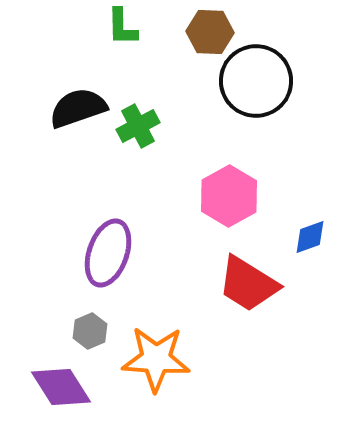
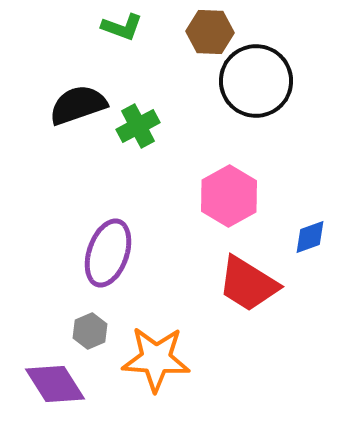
green L-shape: rotated 69 degrees counterclockwise
black semicircle: moved 3 px up
purple diamond: moved 6 px left, 3 px up
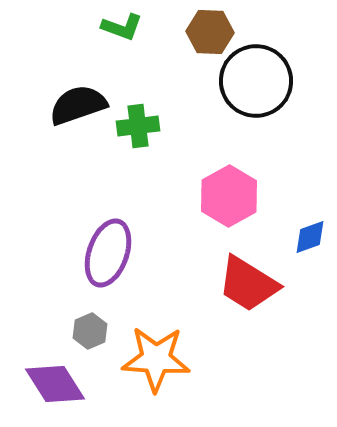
green cross: rotated 21 degrees clockwise
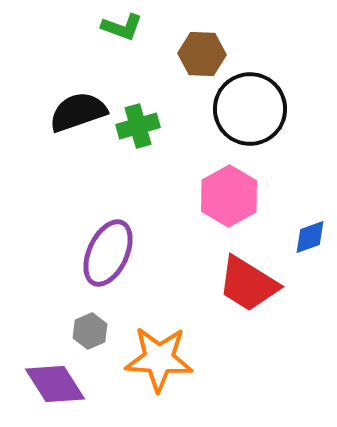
brown hexagon: moved 8 px left, 22 px down
black circle: moved 6 px left, 28 px down
black semicircle: moved 7 px down
green cross: rotated 9 degrees counterclockwise
purple ellipse: rotated 6 degrees clockwise
orange star: moved 3 px right
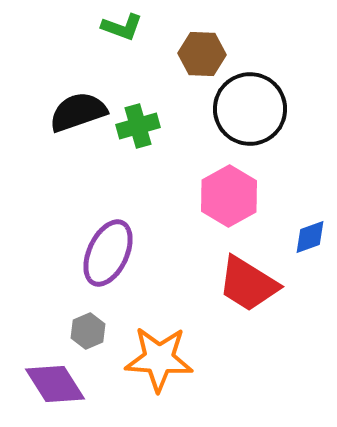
gray hexagon: moved 2 px left
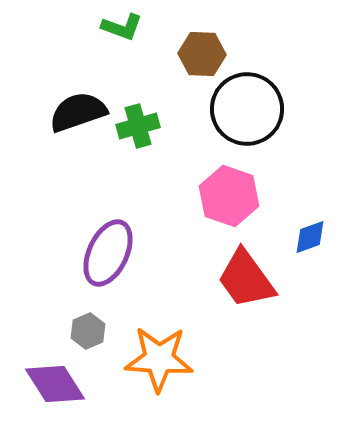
black circle: moved 3 px left
pink hexagon: rotated 12 degrees counterclockwise
red trapezoid: moved 2 px left, 5 px up; rotated 22 degrees clockwise
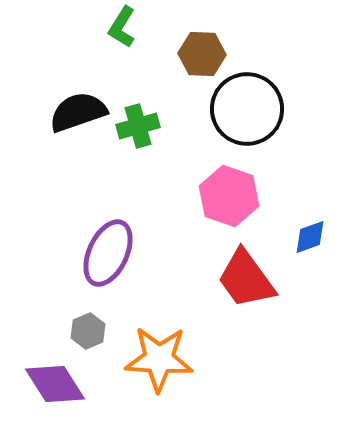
green L-shape: rotated 102 degrees clockwise
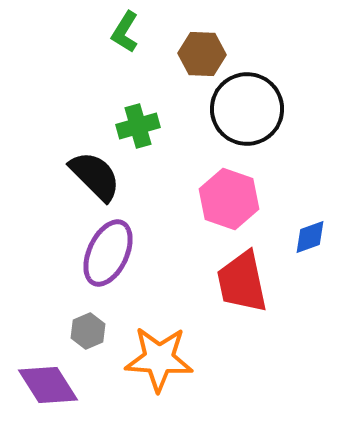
green L-shape: moved 3 px right, 5 px down
black semicircle: moved 17 px right, 64 px down; rotated 64 degrees clockwise
pink hexagon: moved 3 px down
red trapezoid: moved 4 px left, 3 px down; rotated 24 degrees clockwise
purple diamond: moved 7 px left, 1 px down
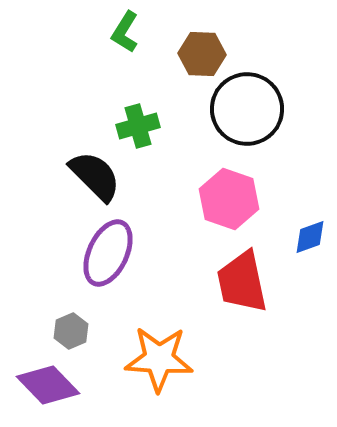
gray hexagon: moved 17 px left
purple diamond: rotated 12 degrees counterclockwise
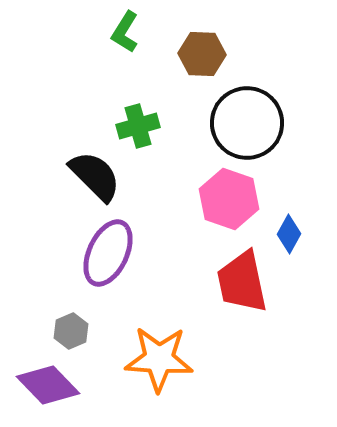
black circle: moved 14 px down
blue diamond: moved 21 px left, 3 px up; rotated 42 degrees counterclockwise
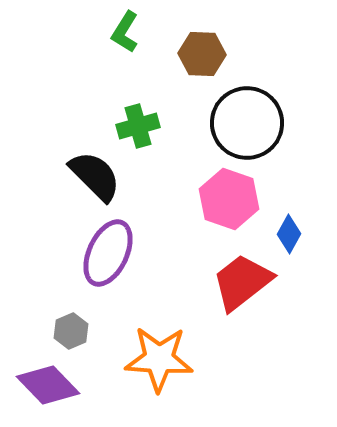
red trapezoid: rotated 64 degrees clockwise
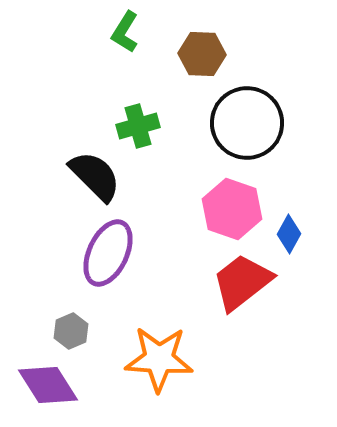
pink hexagon: moved 3 px right, 10 px down
purple diamond: rotated 12 degrees clockwise
